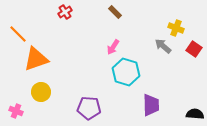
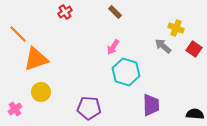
pink cross: moved 1 px left, 2 px up; rotated 32 degrees clockwise
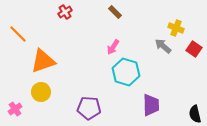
orange triangle: moved 7 px right, 2 px down
black semicircle: rotated 108 degrees counterclockwise
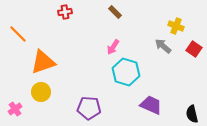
red cross: rotated 24 degrees clockwise
yellow cross: moved 2 px up
orange triangle: moved 1 px down
purple trapezoid: rotated 65 degrees counterclockwise
black semicircle: moved 3 px left
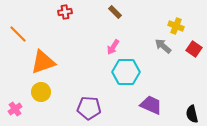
cyan hexagon: rotated 16 degrees counterclockwise
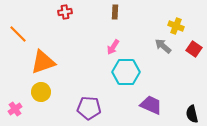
brown rectangle: rotated 48 degrees clockwise
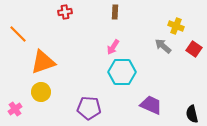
cyan hexagon: moved 4 px left
